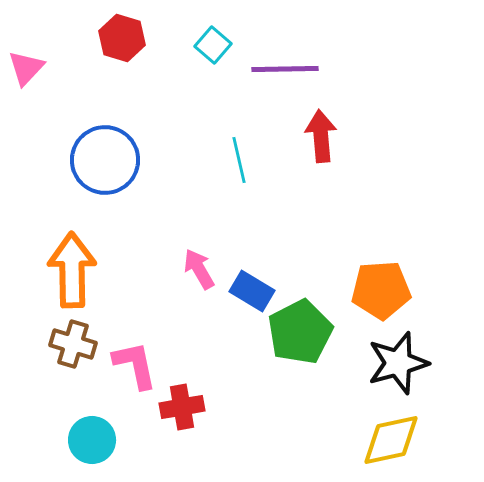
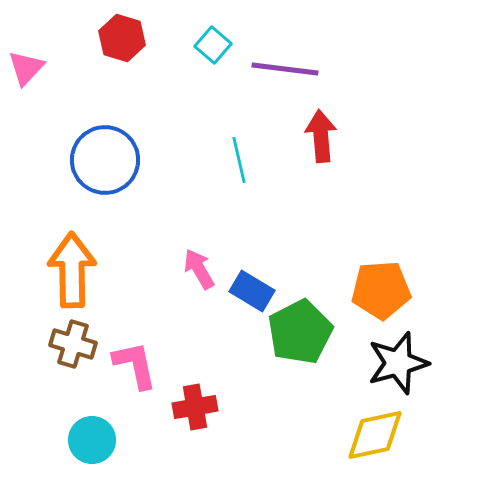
purple line: rotated 8 degrees clockwise
red cross: moved 13 px right
yellow diamond: moved 16 px left, 5 px up
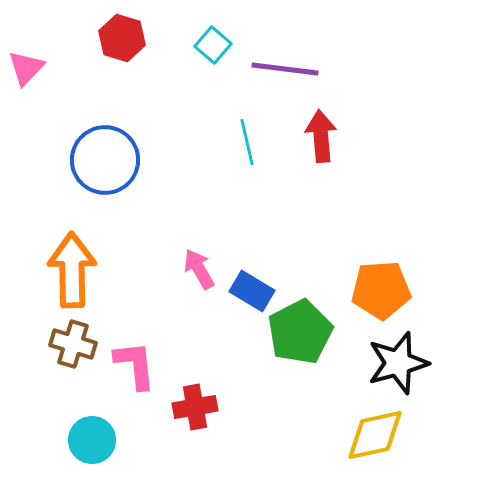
cyan line: moved 8 px right, 18 px up
pink L-shape: rotated 6 degrees clockwise
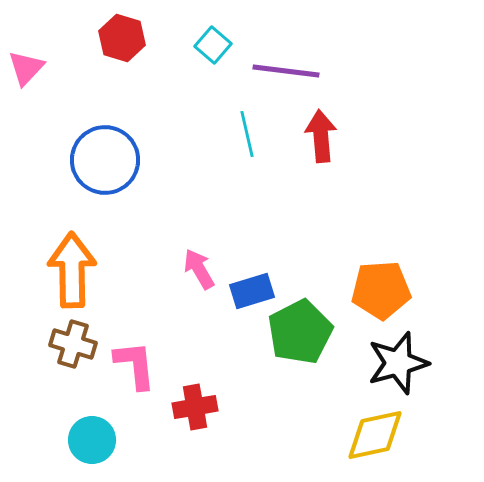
purple line: moved 1 px right, 2 px down
cyan line: moved 8 px up
blue rectangle: rotated 48 degrees counterclockwise
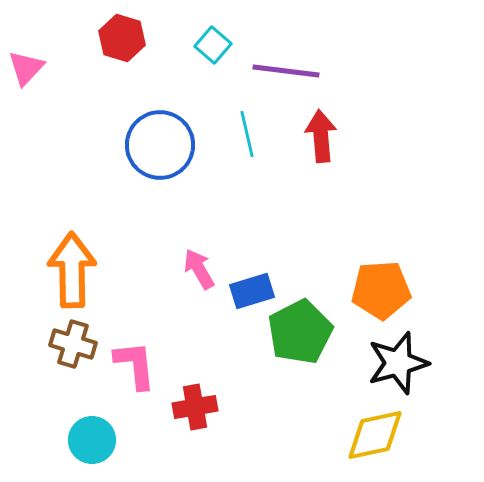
blue circle: moved 55 px right, 15 px up
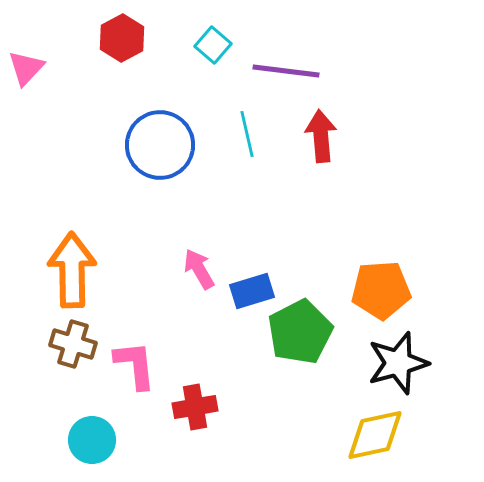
red hexagon: rotated 15 degrees clockwise
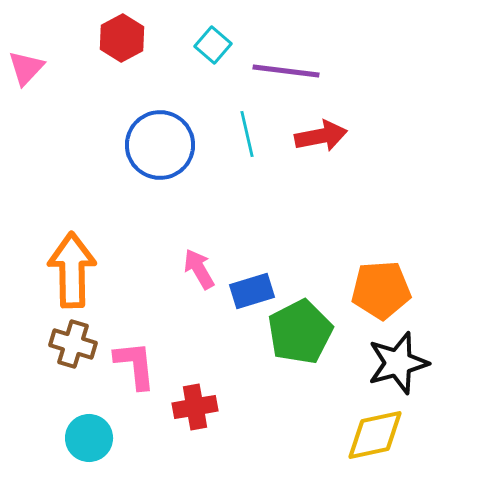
red arrow: rotated 84 degrees clockwise
cyan circle: moved 3 px left, 2 px up
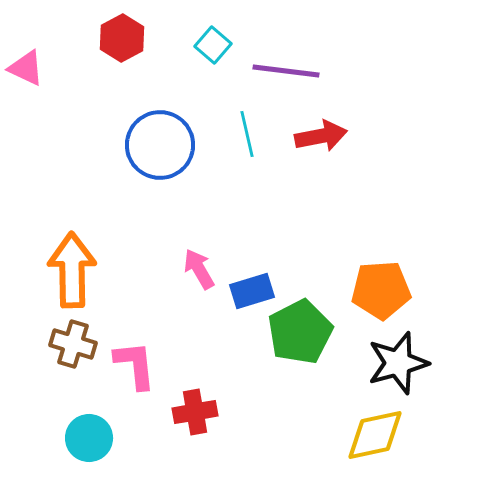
pink triangle: rotated 48 degrees counterclockwise
red cross: moved 5 px down
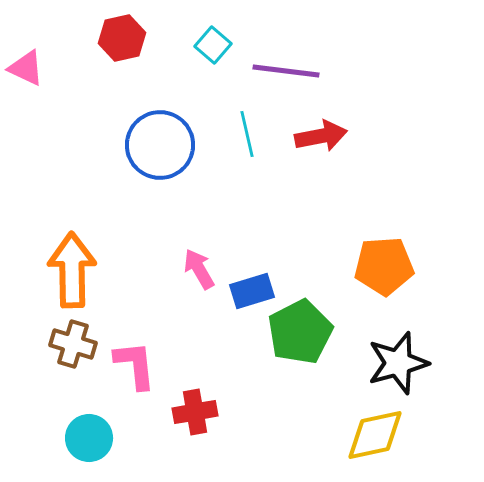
red hexagon: rotated 15 degrees clockwise
orange pentagon: moved 3 px right, 24 px up
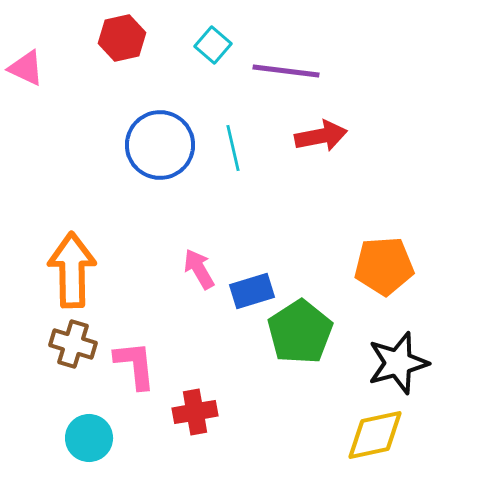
cyan line: moved 14 px left, 14 px down
green pentagon: rotated 6 degrees counterclockwise
